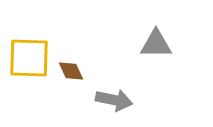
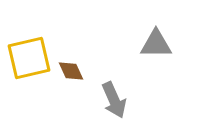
yellow square: rotated 15 degrees counterclockwise
gray arrow: rotated 54 degrees clockwise
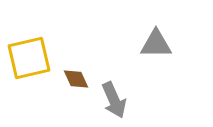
brown diamond: moved 5 px right, 8 px down
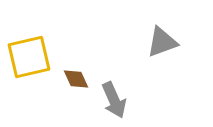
gray triangle: moved 6 px right, 2 px up; rotated 20 degrees counterclockwise
yellow square: moved 1 px up
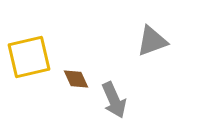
gray triangle: moved 10 px left, 1 px up
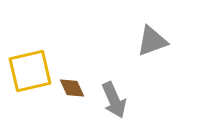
yellow square: moved 1 px right, 14 px down
brown diamond: moved 4 px left, 9 px down
